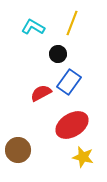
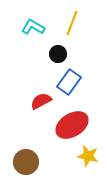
red semicircle: moved 8 px down
brown circle: moved 8 px right, 12 px down
yellow star: moved 5 px right, 1 px up
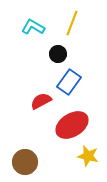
brown circle: moved 1 px left
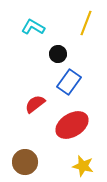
yellow line: moved 14 px right
red semicircle: moved 6 px left, 3 px down; rotated 10 degrees counterclockwise
yellow star: moved 5 px left, 10 px down
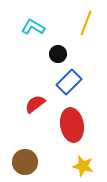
blue rectangle: rotated 10 degrees clockwise
red ellipse: rotated 68 degrees counterclockwise
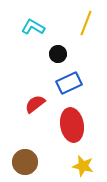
blue rectangle: moved 1 px down; rotated 20 degrees clockwise
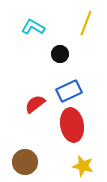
black circle: moved 2 px right
blue rectangle: moved 8 px down
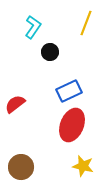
cyan L-shape: rotated 95 degrees clockwise
black circle: moved 10 px left, 2 px up
red semicircle: moved 20 px left
red ellipse: rotated 32 degrees clockwise
brown circle: moved 4 px left, 5 px down
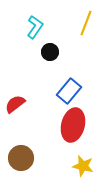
cyan L-shape: moved 2 px right
blue rectangle: rotated 25 degrees counterclockwise
red ellipse: moved 1 px right; rotated 8 degrees counterclockwise
brown circle: moved 9 px up
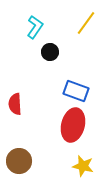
yellow line: rotated 15 degrees clockwise
blue rectangle: moved 7 px right; rotated 70 degrees clockwise
red semicircle: rotated 55 degrees counterclockwise
brown circle: moved 2 px left, 3 px down
